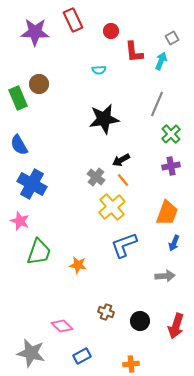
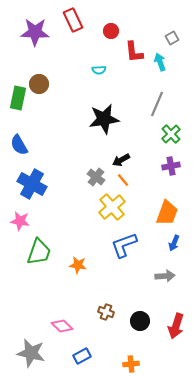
cyan arrow: moved 1 px left, 1 px down; rotated 42 degrees counterclockwise
green rectangle: rotated 35 degrees clockwise
pink star: rotated 12 degrees counterclockwise
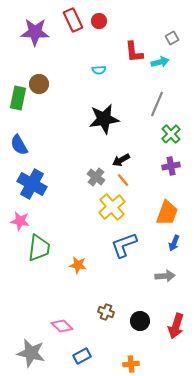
red circle: moved 12 px left, 10 px up
cyan arrow: rotated 96 degrees clockwise
green trapezoid: moved 4 px up; rotated 12 degrees counterclockwise
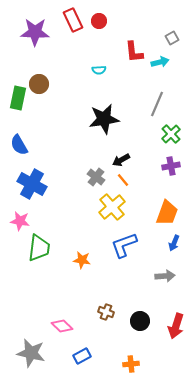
orange star: moved 4 px right, 5 px up
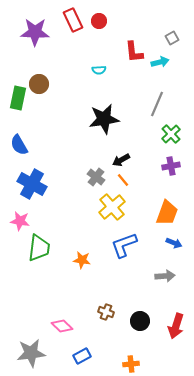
blue arrow: rotated 91 degrees counterclockwise
gray star: rotated 20 degrees counterclockwise
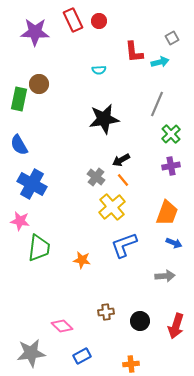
green rectangle: moved 1 px right, 1 px down
brown cross: rotated 28 degrees counterclockwise
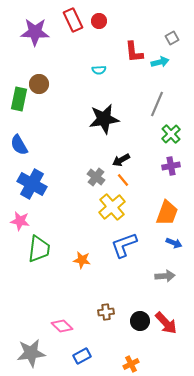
green trapezoid: moved 1 px down
red arrow: moved 10 px left, 3 px up; rotated 60 degrees counterclockwise
orange cross: rotated 21 degrees counterclockwise
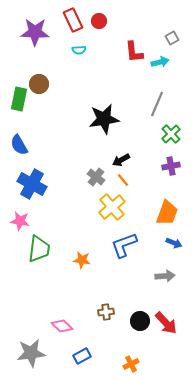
cyan semicircle: moved 20 px left, 20 px up
